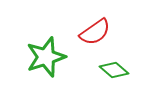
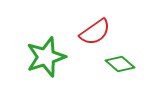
green diamond: moved 6 px right, 6 px up
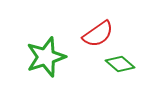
red semicircle: moved 3 px right, 2 px down
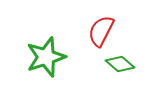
red semicircle: moved 3 px right, 3 px up; rotated 152 degrees clockwise
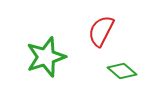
green diamond: moved 2 px right, 7 px down
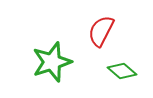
green star: moved 6 px right, 5 px down
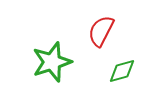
green diamond: rotated 56 degrees counterclockwise
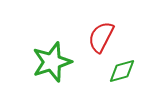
red semicircle: moved 6 px down
